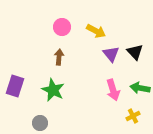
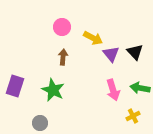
yellow arrow: moved 3 px left, 7 px down
brown arrow: moved 4 px right
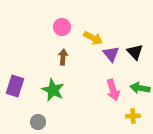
yellow cross: rotated 24 degrees clockwise
gray circle: moved 2 px left, 1 px up
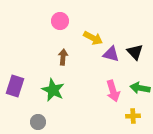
pink circle: moved 2 px left, 6 px up
purple triangle: rotated 36 degrees counterclockwise
pink arrow: moved 1 px down
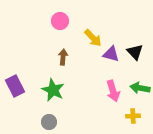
yellow arrow: rotated 18 degrees clockwise
purple rectangle: rotated 45 degrees counterclockwise
gray circle: moved 11 px right
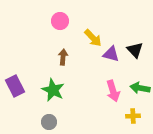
black triangle: moved 2 px up
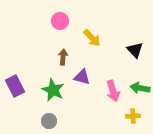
yellow arrow: moved 1 px left
purple triangle: moved 29 px left, 23 px down
gray circle: moved 1 px up
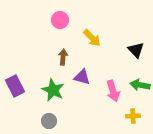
pink circle: moved 1 px up
black triangle: moved 1 px right
green arrow: moved 3 px up
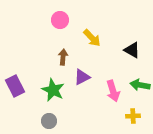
black triangle: moved 4 px left; rotated 18 degrees counterclockwise
purple triangle: rotated 42 degrees counterclockwise
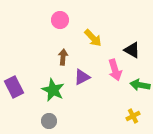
yellow arrow: moved 1 px right
purple rectangle: moved 1 px left, 1 px down
pink arrow: moved 2 px right, 21 px up
yellow cross: rotated 24 degrees counterclockwise
